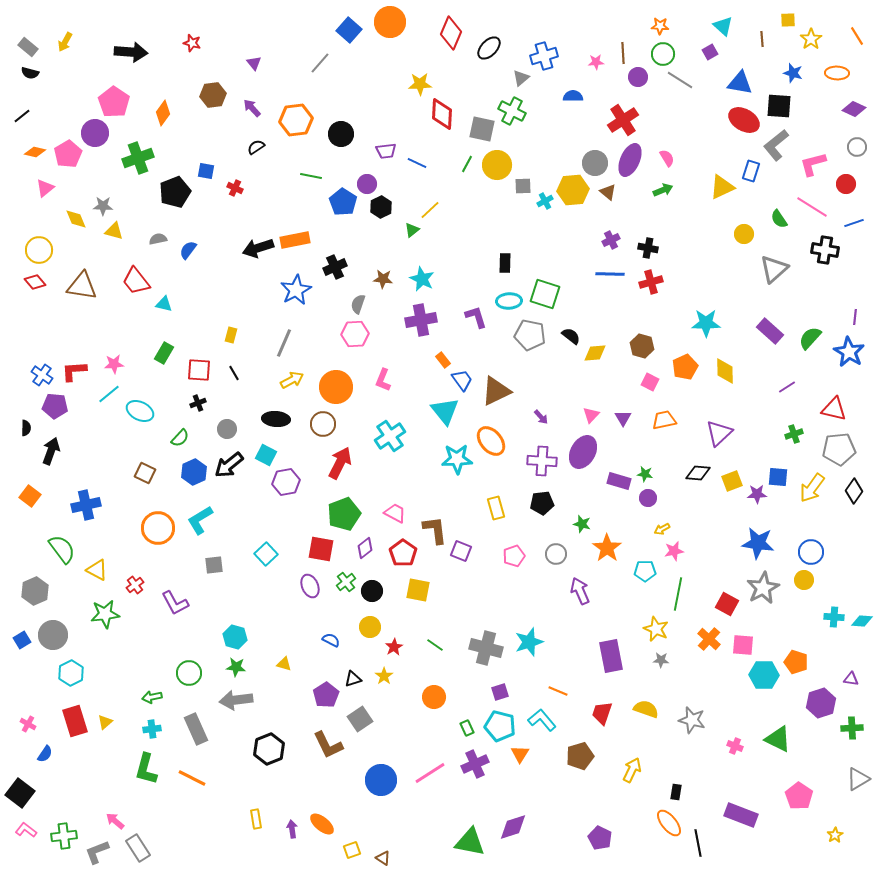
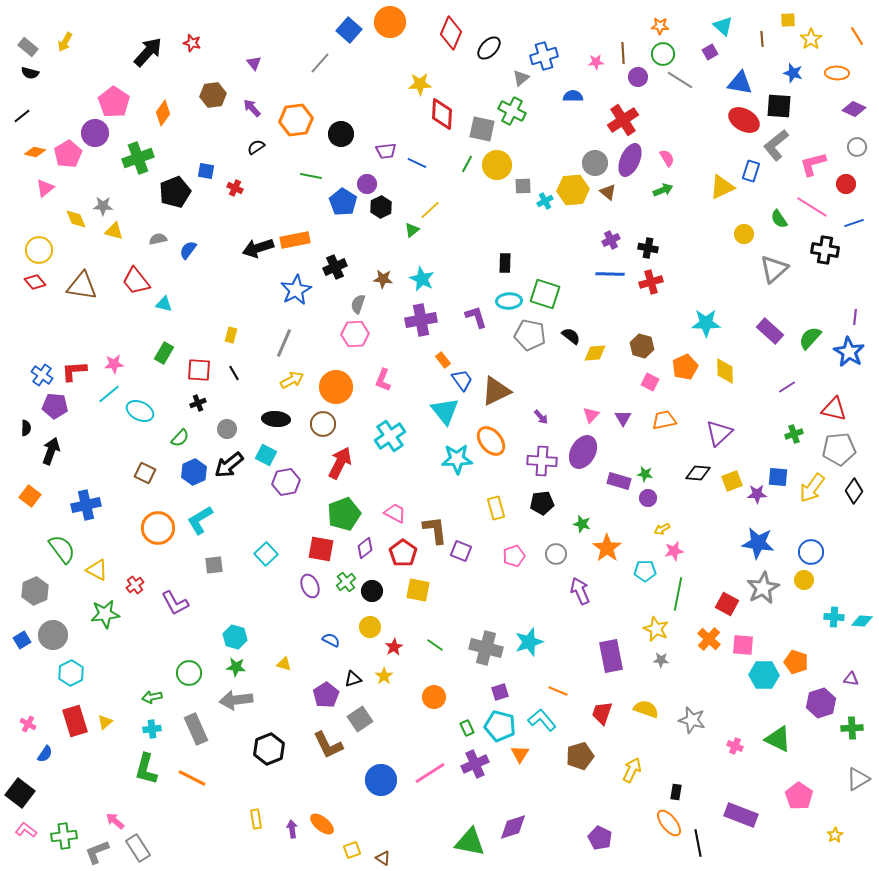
black arrow at (131, 52): moved 17 px right; rotated 52 degrees counterclockwise
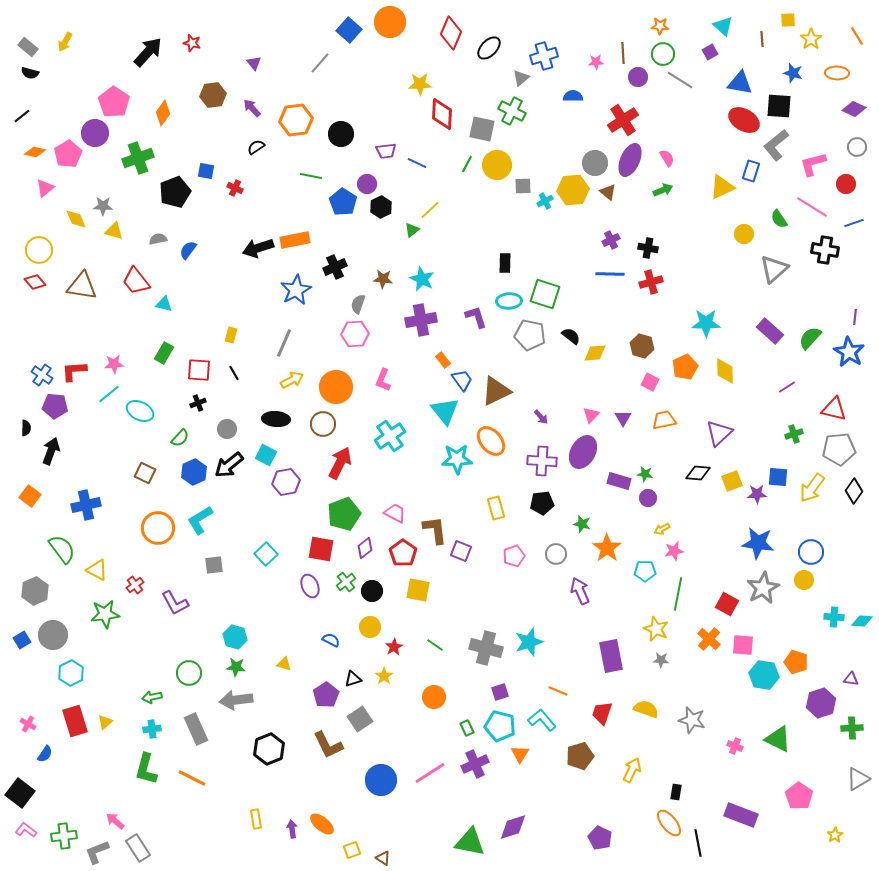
cyan hexagon at (764, 675): rotated 8 degrees clockwise
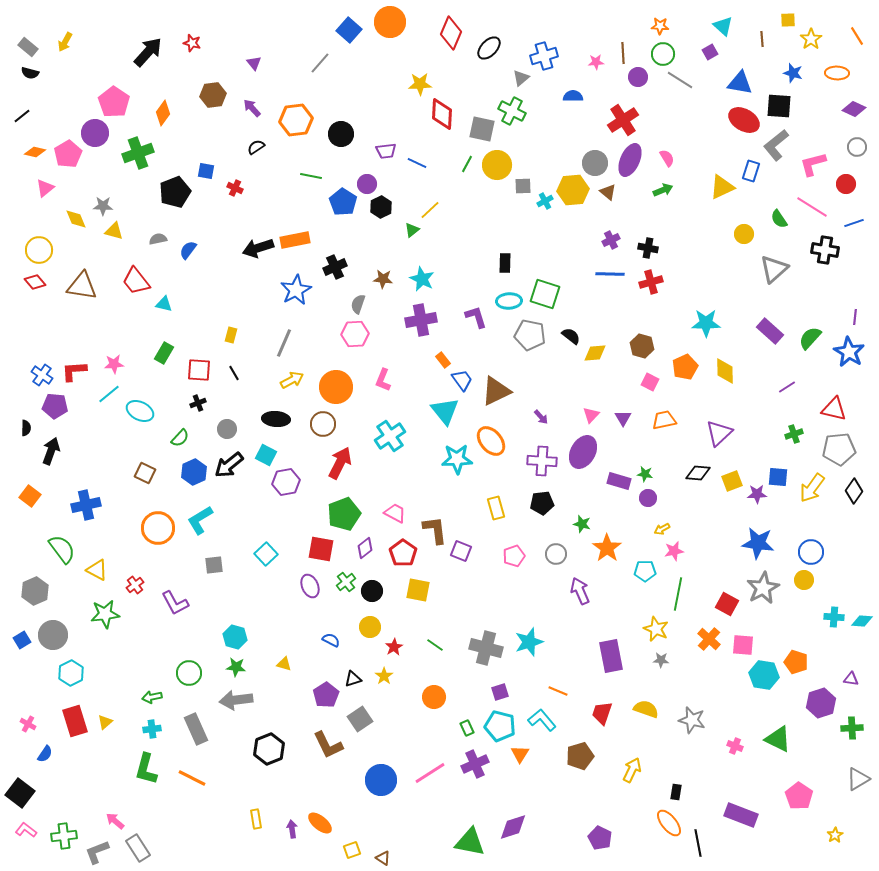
green cross at (138, 158): moved 5 px up
orange ellipse at (322, 824): moved 2 px left, 1 px up
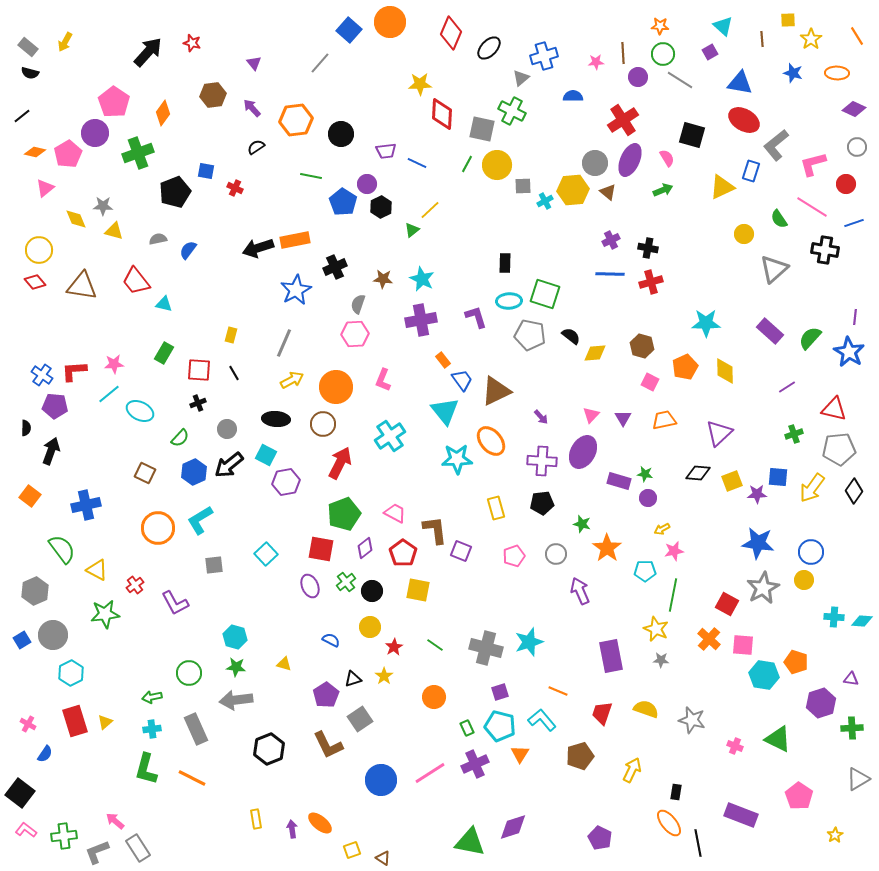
black square at (779, 106): moved 87 px left, 29 px down; rotated 12 degrees clockwise
green line at (678, 594): moved 5 px left, 1 px down
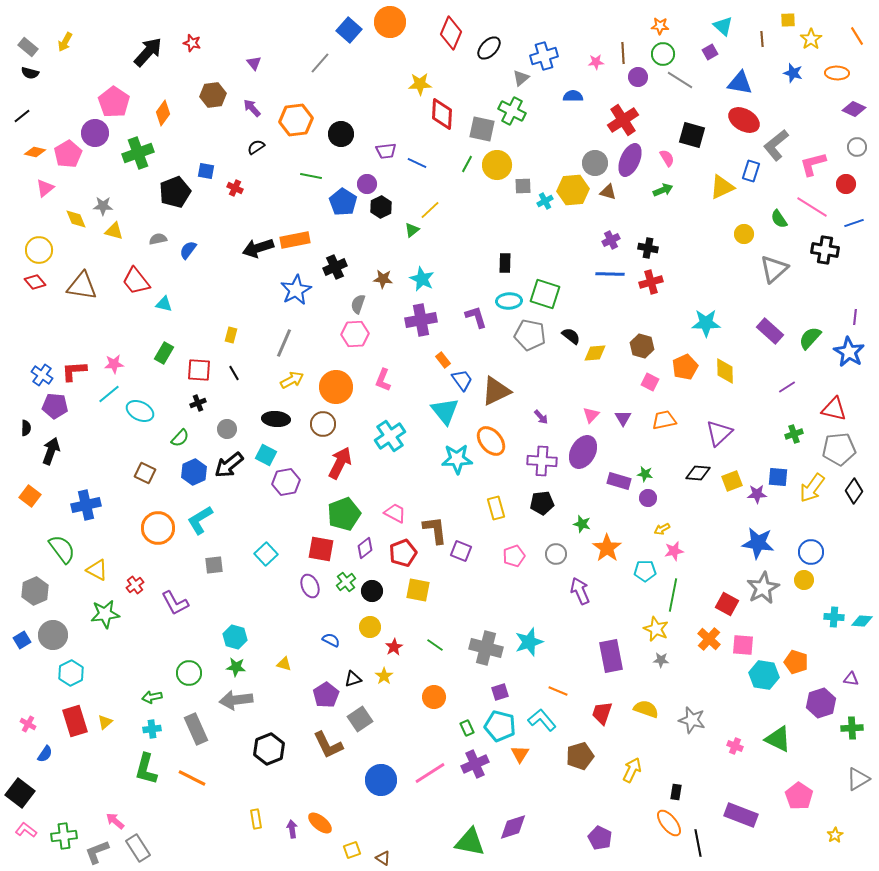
brown triangle at (608, 192): rotated 24 degrees counterclockwise
red pentagon at (403, 553): rotated 16 degrees clockwise
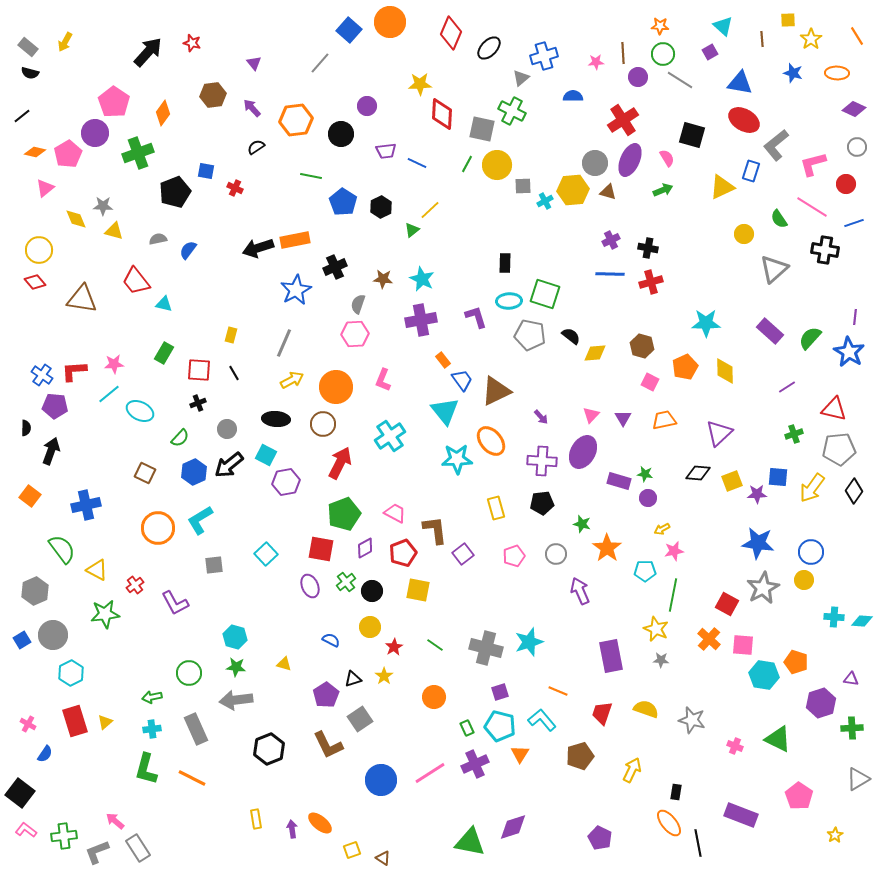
purple circle at (367, 184): moved 78 px up
brown triangle at (82, 286): moved 13 px down
purple diamond at (365, 548): rotated 10 degrees clockwise
purple square at (461, 551): moved 2 px right, 3 px down; rotated 30 degrees clockwise
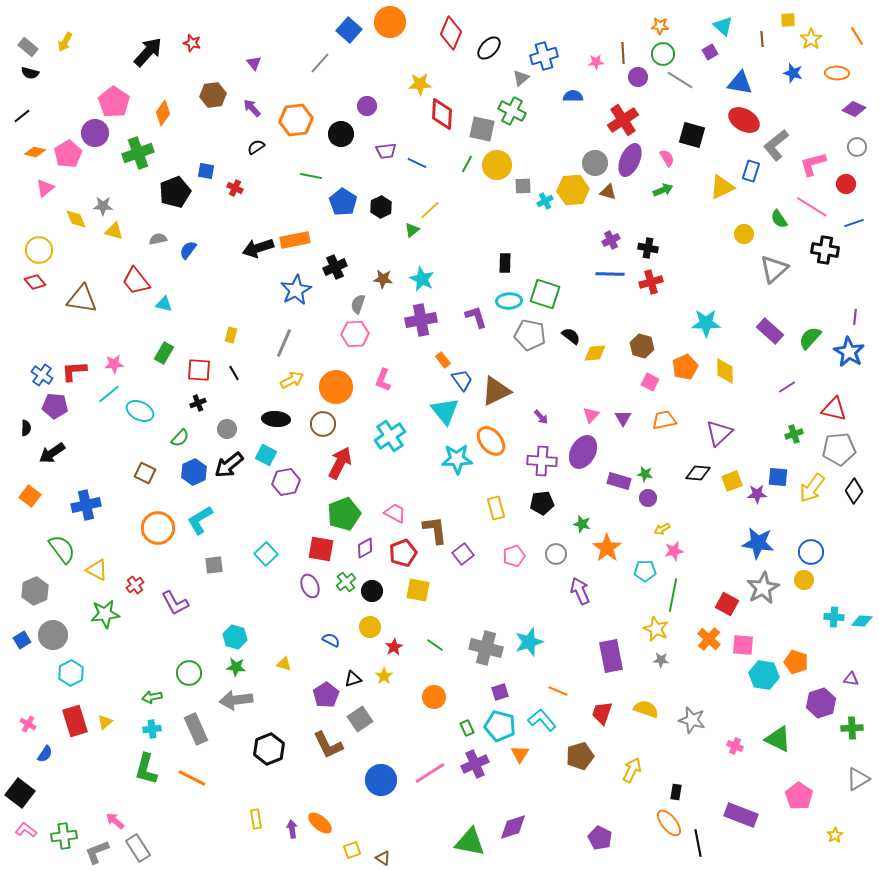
black arrow at (51, 451): moved 1 px right, 2 px down; rotated 144 degrees counterclockwise
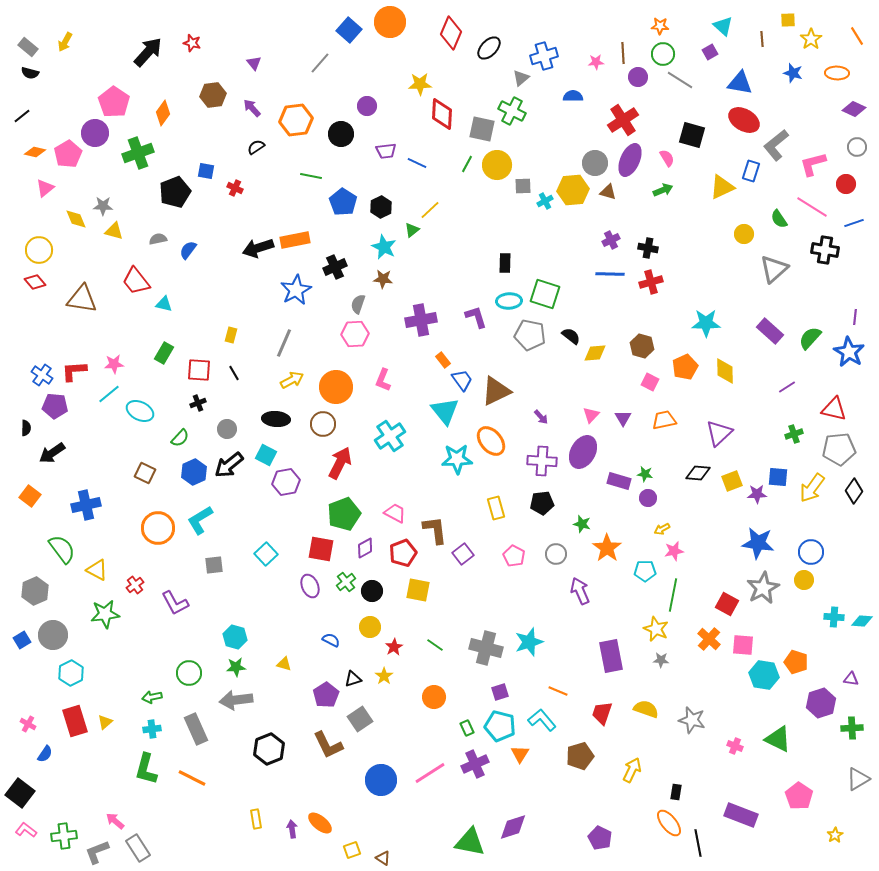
cyan star at (422, 279): moved 38 px left, 32 px up
pink pentagon at (514, 556): rotated 25 degrees counterclockwise
green star at (236, 667): rotated 12 degrees counterclockwise
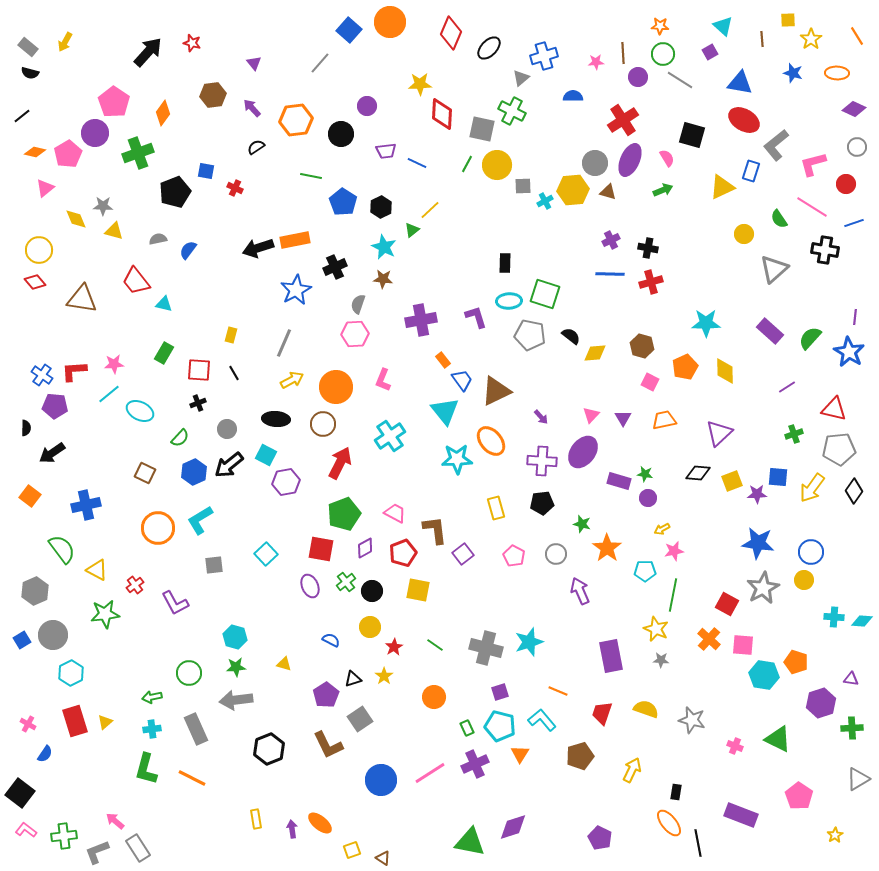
purple ellipse at (583, 452): rotated 8 degrees clockwise
